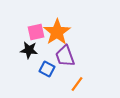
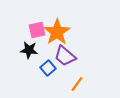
pink square: moved 1 px right, 2 px up
purple trapezoid: rotated 30 degrees counterclockwise
blue square: moved 1 px right, 1 px up; rotated 21 degrees clockwise
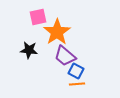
pink square: moved 1 px right, 13 px up
blue square: moved 28 px right, 3 px down; rotated 21 degrees counterclockwise
orange line: rotated 49 degrees clockwise
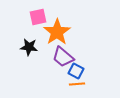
black star: moved 3 px up
purple trapezoid: moved 2 px left, 1 px down
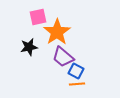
black star: rotated 18 degrees counterclockwise
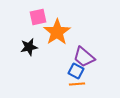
purple trapezoid: moved 21 px right
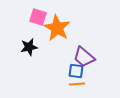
pink square: rotated 30 degrees clockwise
orange star: moved 4 px up; rotated 8 degrees counterclockwise
blue square: rotated 21 degrees counterclockwise
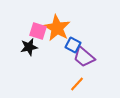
pink square: moved 14 px down
blue square: moved 3 px left, 26 px up; rotated 21 degrees clockwise
orange line: rotated 42 degrees counterclockwise
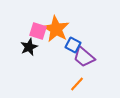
orange star: moved 1 px left, 1 px down
black star: rotated 12 degrees counterclockwise
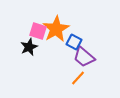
orange star: rotated 12 degrees clockwise
blue square: moved 1 px right, 3 px up
orange line: moved 1 px right, 6 px up
